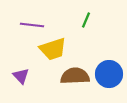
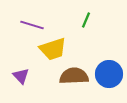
purple line: rotated 10 degrees clockwise
brown semicircle: moved 1 px left
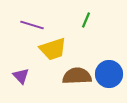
brown semicircle: moved 3 px right
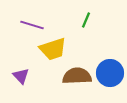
blue circle: moved 1 px right, 1 px up
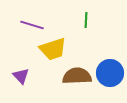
green line: rotated 21 degrees counterclockwise
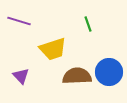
green line: moved 2 px right, 4 px down; rotated 21 degrees counterclockwise
purple line: moved 13 px left, 4 px up
blue circle: moved 1 px left, 1 px up
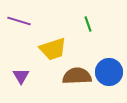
purple triangle: rotated 12 degrees clockwise
